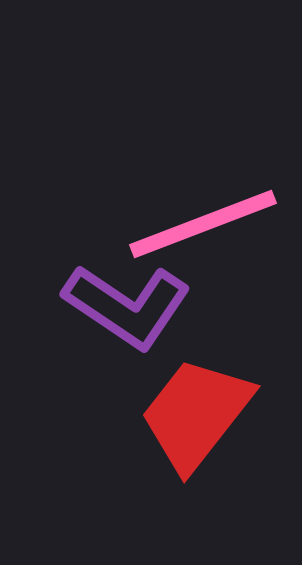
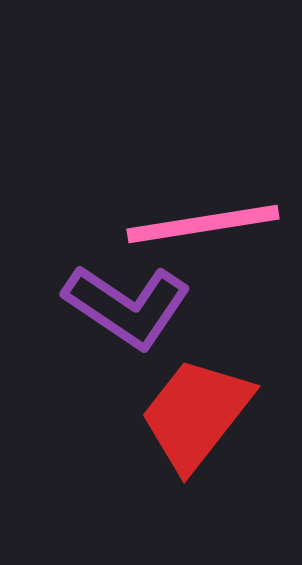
pink line: rotated 12 degrees clockwise
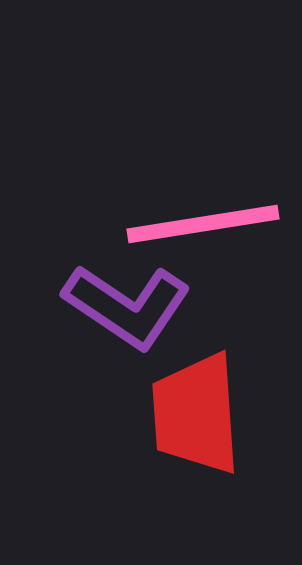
red trapezoid: rotated 42 degrees counterclockwise
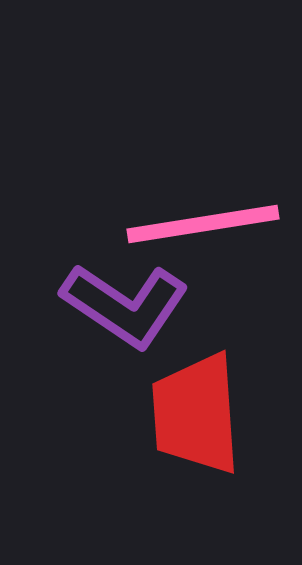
purple L-shape: moved 2 px left, 1 px up
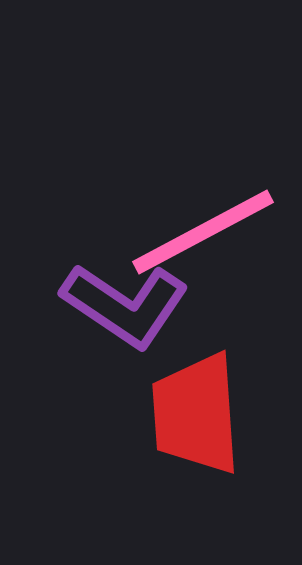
pink line: moved 8 px down; rotated 19 degrees counterclockwise
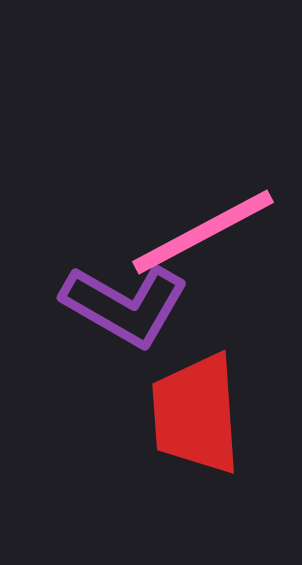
purple L-shape: rotated 4 degrees counterclockwise
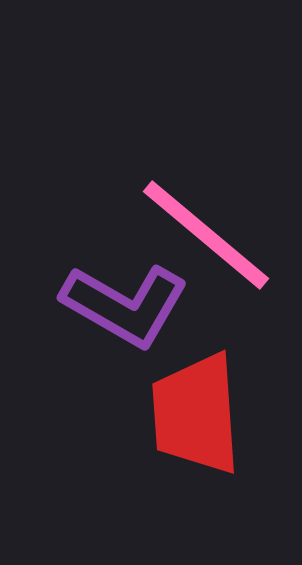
pink line: moved 3 px right, 3 px down; rotated 68 degrees clockwise
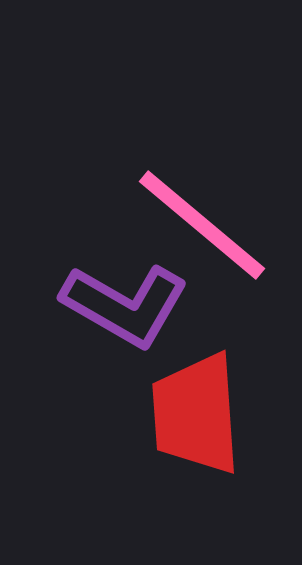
pink line: moved 4 px left, 10 px up
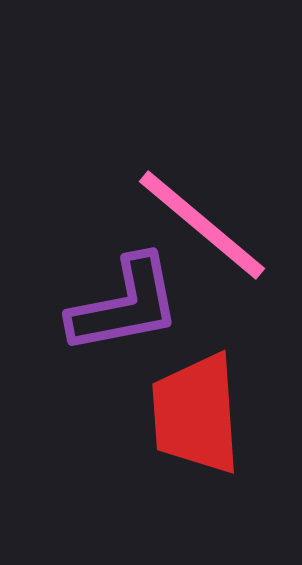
purple L-shape: rotated 41 degrees counterclockwise
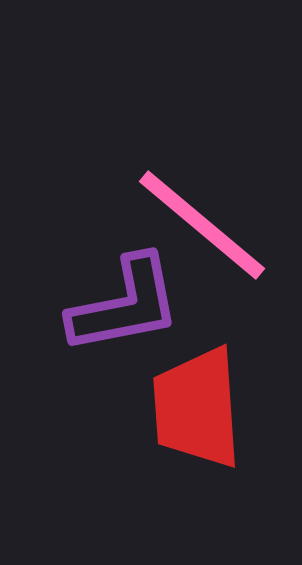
red trapezoid: moved 1 px right, 6 px up
